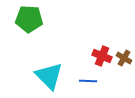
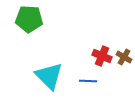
brown cross: moved 1 px up
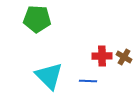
green pentagon: moved 8 px right
red cross: rotated 24 degrees counterclockwise
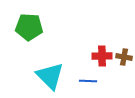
green pentagon: moved 8 px left, 8 px down
brown cross: rotated 21 degrees counterclockwise
cyan triangle: moved 1 px right
